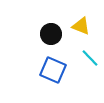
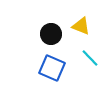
blue square: moved 1 px left, 2 px up
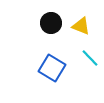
black circle: moved 11 px up
blue square: rotated 8 degrees clockwise
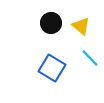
yellow triangle: rotated 18 degrees clockwise
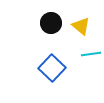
cyan line: moved 1 px right, 4 px up; rotated 54 degrees counterclockwise
blue square: rotated 12 degrees clockwise
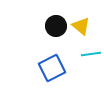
black circle: moved 5 px right, 3 px down
blue square: rotated 20 degrees clockwise
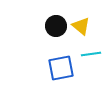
blue square: moved 9 px right; rotated 16 degrees clockwise
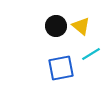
cyan line: rotated 24 degrees counterclockwise
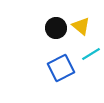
black circle: moved 2 px down
blue square: rotated 16 degrees counterclockwise
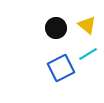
yellow triangle: moved 6 px right, 1 px up
cyan line: moved 3 px left
